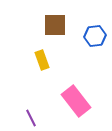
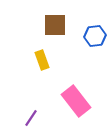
purple line: rotated 60 degrees clockwise
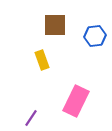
pink rectangle: rotated 64 degrees clockwise
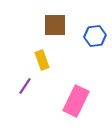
purple line: moved 6 px left, 32 px up
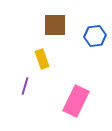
yellow rectangle: moved 1 px up
purple line: rotated 18 degrees counterclockwise
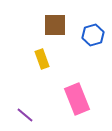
blue hexagon: moved 2 px left, 1 px up; rotated 10 degrees counterclockwise
purple line: moved 29 px down; rotated 66 degrees counterclockwise
pink rectangle: moved 1 px right, 2 px up; rotated 48 degrees counterclockwise
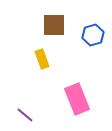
brown square: moved 1 px left
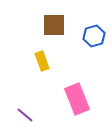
blue hexagon: moved 1 px right, 1 px down
yellow rectangle: moved 2 px down
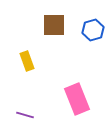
blue hexagon: moved 1 px left, 6 px up
yellow rectangle: moved 15 px left
purple line: rotated 24 degrees counterclockwise
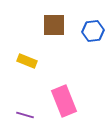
blue hexagon: moved 1 px down; rotated 10 degrees clockwise
yellow rectangle: rotated 48 degrees counterclockwise
pink rectangle: moved 13 px left, 2 px down
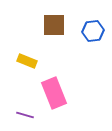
pink rectangle: moved 10 px left, 8 px up
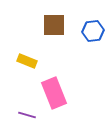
purple line: moved 2 px right
